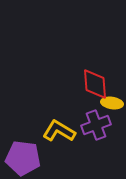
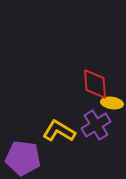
purple cross: rotated 12 degrees counterclockwise
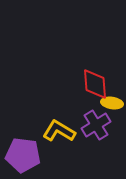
purple pentagon: moved 3 px up
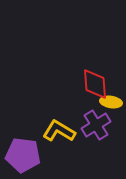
yellow ellipse: moved 1 px left, 1 px up
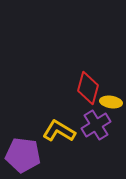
red diamond: moved 7 px left, 4 px down; rotated 20 degrees clockwise
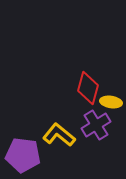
yellow L-shape: moved 4 px down; rotated 8 degrees clockwise
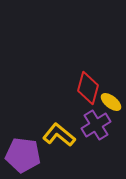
yellow ellipse: rotated 30 degrees clockwise
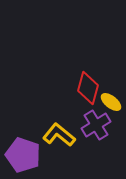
purple pentagon: rotated 12 degrees clockwise
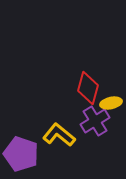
yellow ellipse: moved 1 px down; rotated 50 degrees counterclockwise
purple cross: moved 1 px left, 4 px up
purple pentagon: moved 2 px left, 1 px up
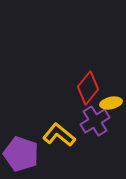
red diamond: rotated 24 degrees clockwise
